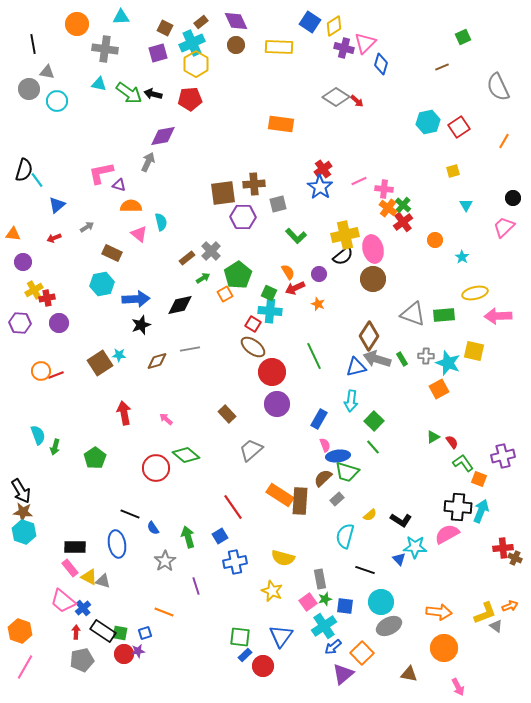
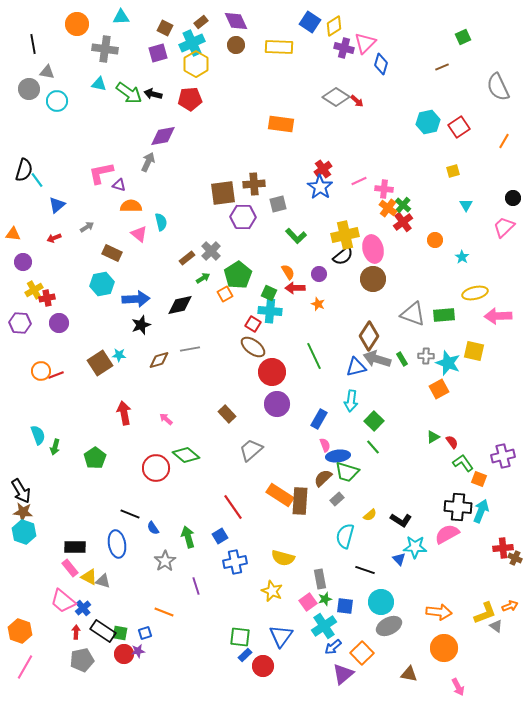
red arrow at (295, 288): rotated 24 degrees clockwise
brown diamond at (157, 361): moved 2 px right, 1 px up
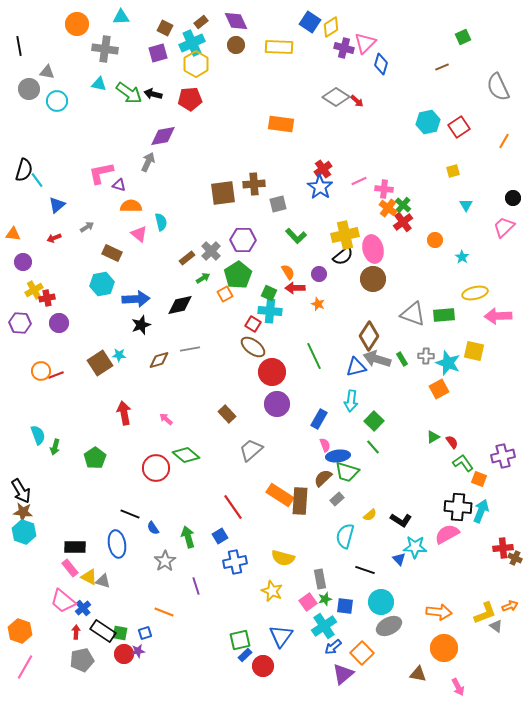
yellow diamond at (334, 26): moved 3 px left, 1 px down
black line at (33, 44): moved 14 px left, 2 px down
purple hexagon at (243, 217): moved 23 px down
green square at (240, 637): moved 3 px down; rotated 20 degrees counterclockwise
brown triangle at (409, 674): moved 9 px right
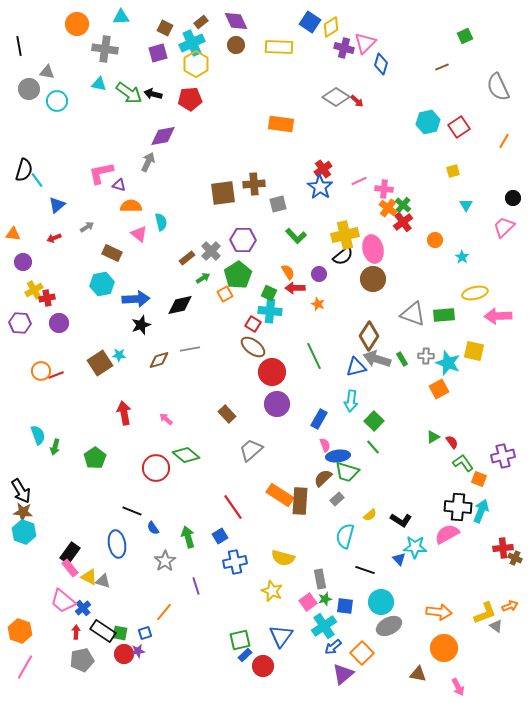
green square at (463, 37): moved 2 px right, 1 px up
black line at (130, 514): moved 2 px right, 3 px up
black rectangle at (75, 547): moved 5 px left, 6 px down; rotated 55 degrees counterclockwise
orange line at (164, 612): rotated 72 degrees counterclockwise
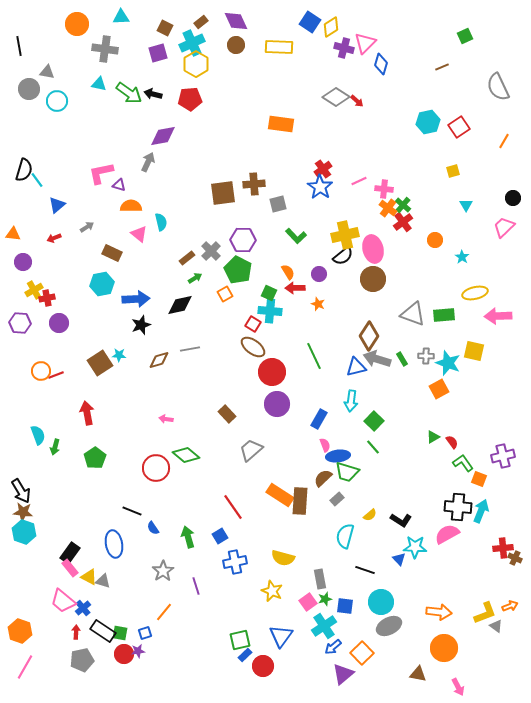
green pentagon at (238, 275): moved 5 px up; rotated 12 degrees counterclockwise
green arrow at (203, 278): moved 8 px left
red arrow at (124, 413): moved 37 px left
pink arrow at (166, 419): rotated 32 degrees counterclockwise
blue ellipse at (117, 544): moved 3 px left
gray star at (165, 561): moved 2 px left, 10 px down
